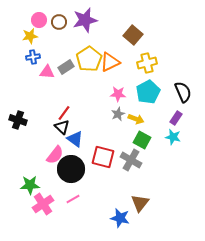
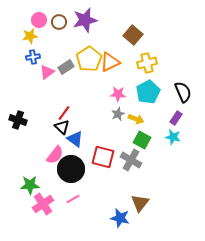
pink triangle: rotated 42 degrees counterclockwise
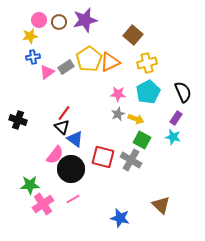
brown triangle: moved 21 px right, 2 px down; rotated 24 degrees counterclockwise
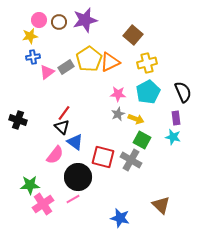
purple rectangle: rotated 40 degrees counterclockwise
blue triangle: moved 3 px down
black circle: moved 7 px right, 8 px down
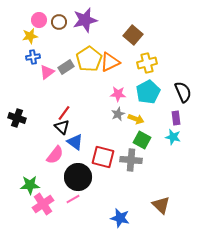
black cross: moved 1 px left, 2 px up
gray cross: rotated 25 degrees counterclockwise
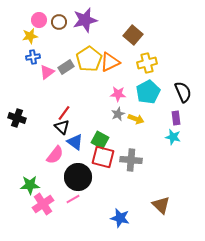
green square: moved 42 px left
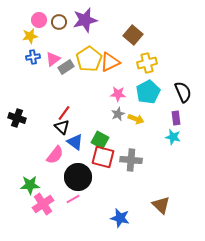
pink triangle: moved 6 px right, 13 px up
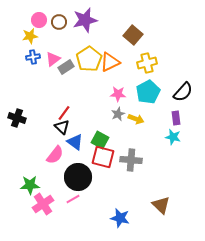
black semicircle: rotated 65 degrees clockwise
